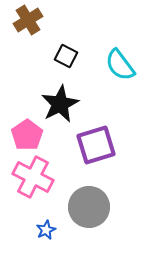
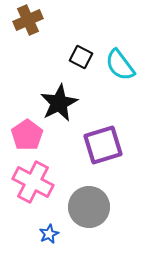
brown cross: rotated 8 degrees clockwise
black square: moved 15 px right, 1 px down
black star: moved 1 px left, 1 px up
purple square: moved 7 px right
pink cross: moved 5 px down
blue star: moved 3 px right, 4 px down
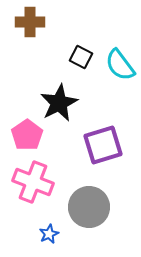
brown cross: moved 2 px right, 2 px down; rotated 24 degrees clockwise
pink cross: rotated 6 degrees counterclockwise
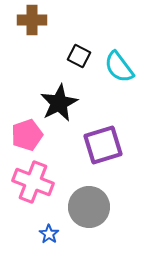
brown cross: moved 2 px right, 2 px up
black square: moved 2 px left, 1 px up
cyan semicircle: moved 1 px left, 2 px down
pink pentagon: rotated 16 degrees clockwise
blue star: rotated 12 degrees counterclockwise
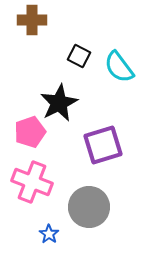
pink pentagon: moved 3 px right, 3 px up
pink cross: moved 1 px left
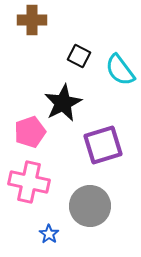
cyan semicircle: moved 1 px right, 3 px down
black star: moved 4 px right
pink cross: moved 3 px left; rotated 9 degrees counterclockwise
gray circle: moved 1 px right, 1 px up
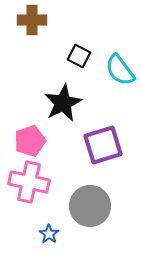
pink pentagon: moved 9 px down
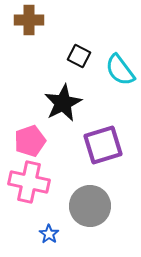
brown cross: moved 3 px left
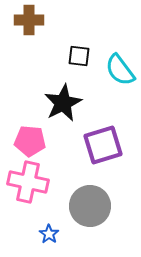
black square: rotated 20 degrees counterclockwise
pink pentagon: rotated 24 degrees clockwise
pink cross: moved 1 px left
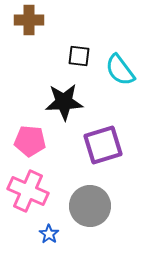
black star: moved 1 px right, 1 px up; rotated 24 degrees clockwise
pink cross: moved 9 px down; rotated 12 degrees clockwise
